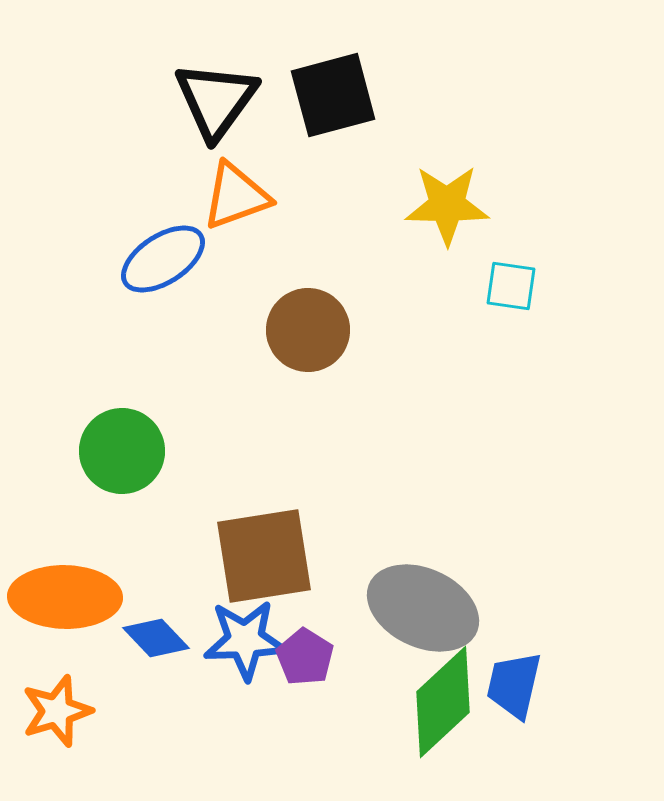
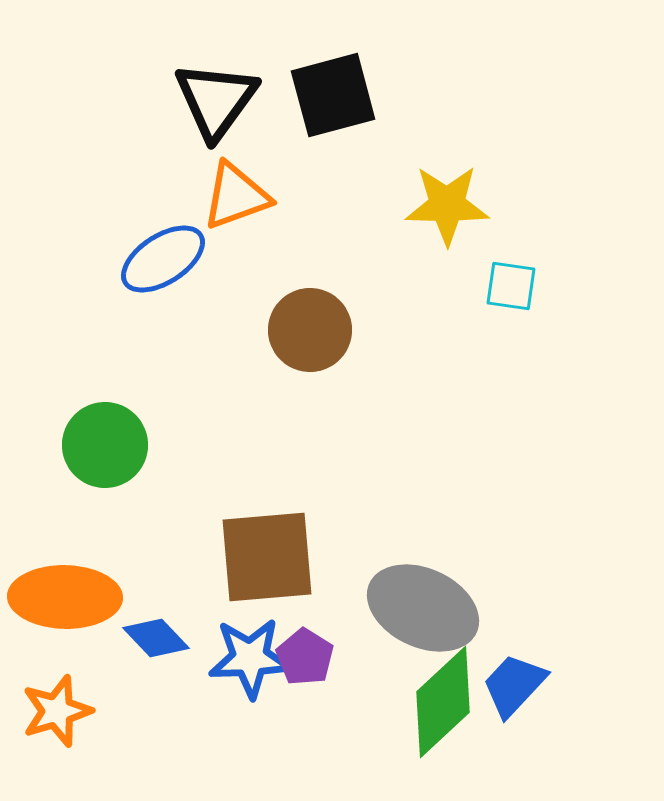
brown circle: moved 2 px right
green circle: moved 17 px left, 6 px up
brown square: moved 3 px right, 1 px down; rotated 4 degrees clockwise
blue star: moved 5 px right, 18 px down
blue trapezoid: rotated 30 degrees clockwise
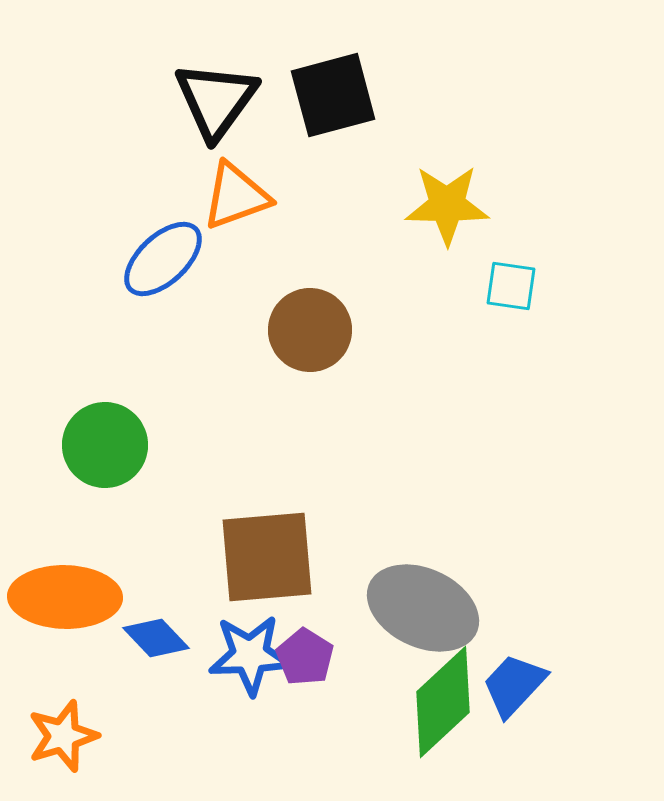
blue ellipse: rotated 10 degrees counterclockwise
blue star: moved 3 px up
orange star: moved 6 px right, 25 px down
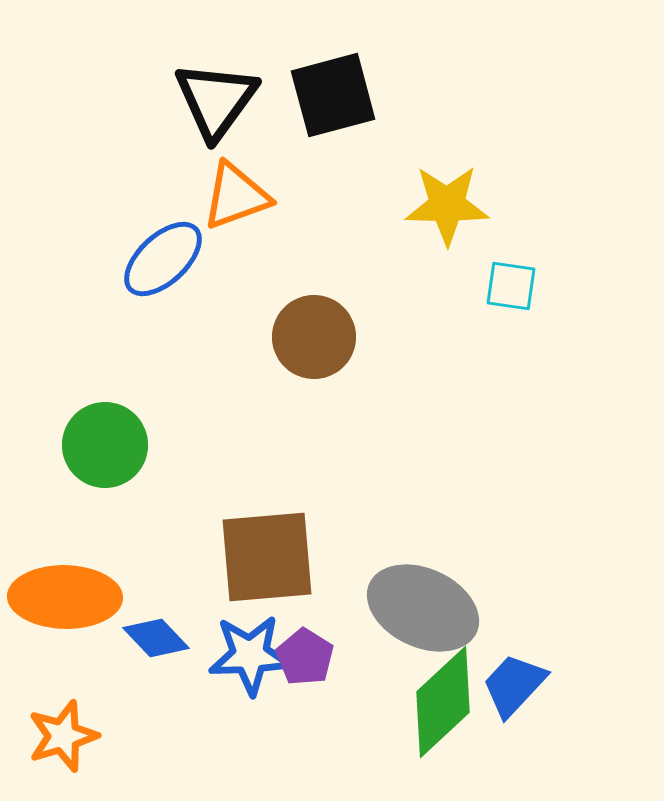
brown circle: moved 4 px right, 7 px down
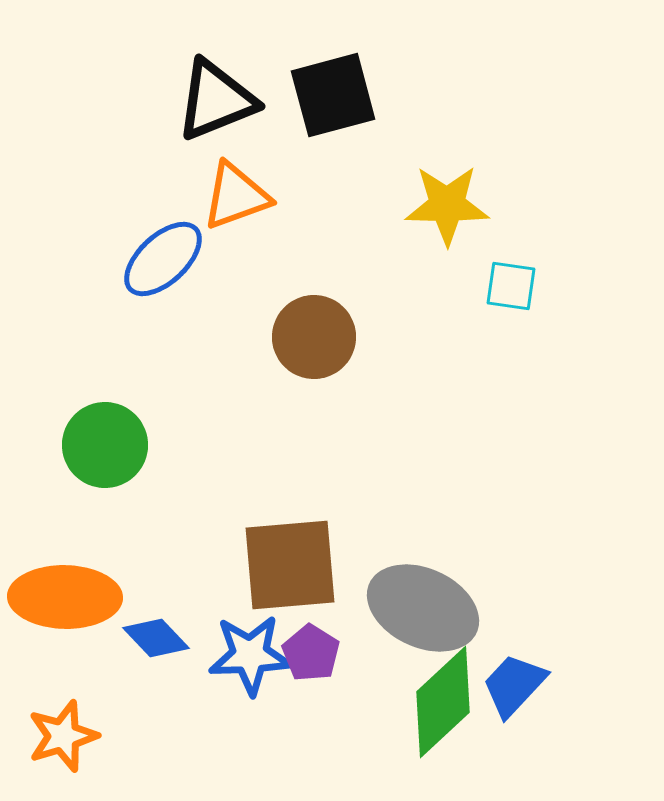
black triangle: rotated 32 degrees clockwise
brown square: moved 23 px right, 8 px down
purple pentagon: moved 6 px right, 4 px up
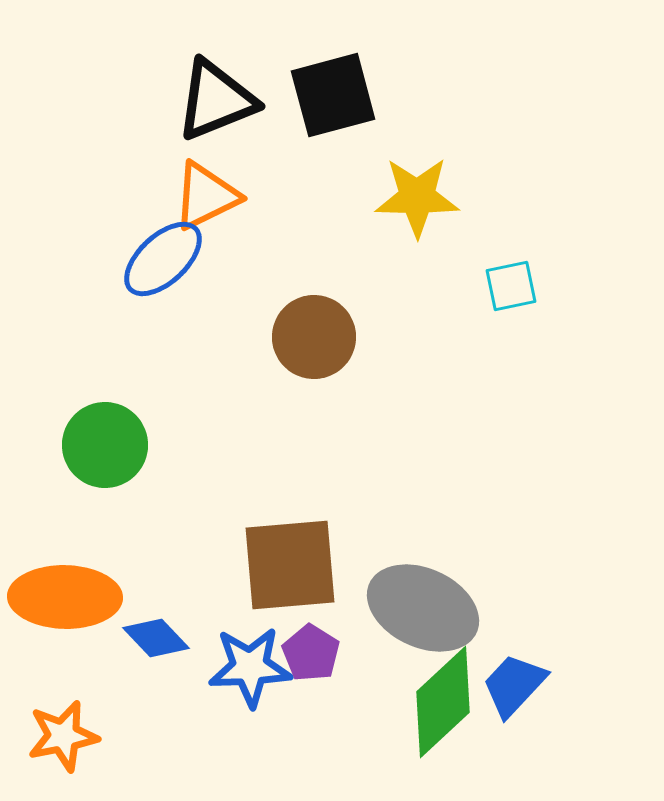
orange triangle: moved 30 px left; rotated 6 degrees counterclockwise
yellow star: moved 30 px left, 8 px up
cyan square: rotated 20 degrees counterclockwise
blue star: moved 12 px down
orange star: rotated 6 degrees clockwise
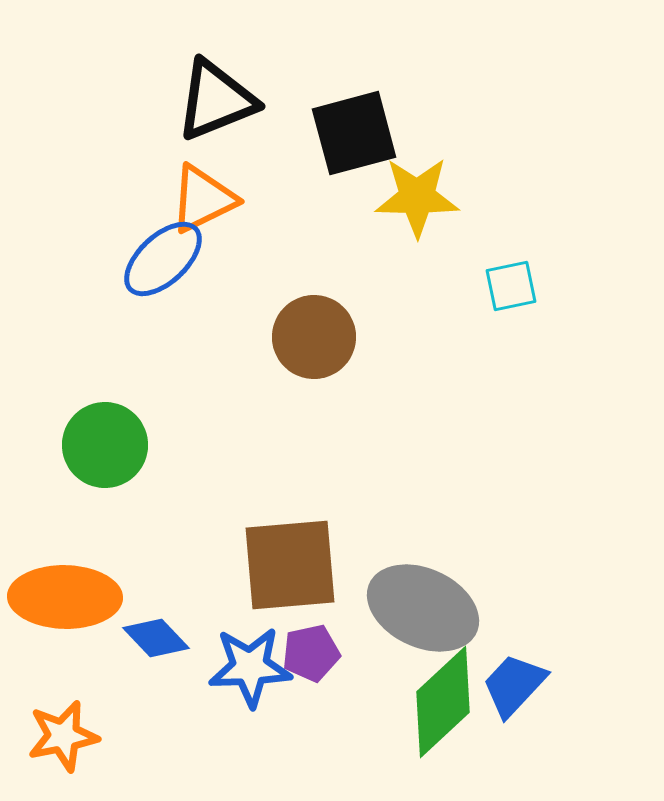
black square: moved 21 px right, 38 px down
orange triangle: moved 3 px left, 3 px down
purple pentagon: rotated 28 degrees clockwise
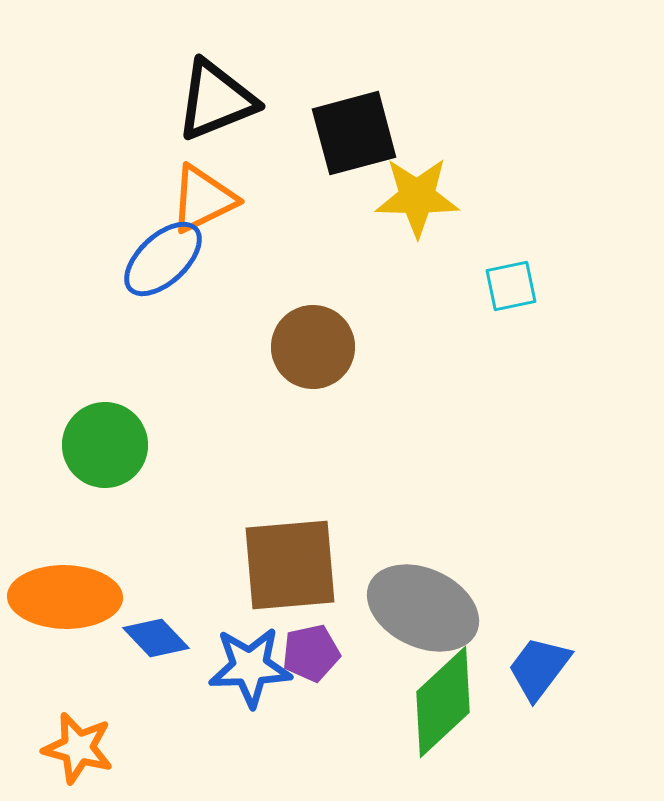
brown circle: moved 1 px left, 10 px down
blue trapezoid: moved 25 px right, 17 px up; rotated 6 degrees counterclockwise
orange star: moved 15 px right, 12 px down; rotated 26 degrees clockwise
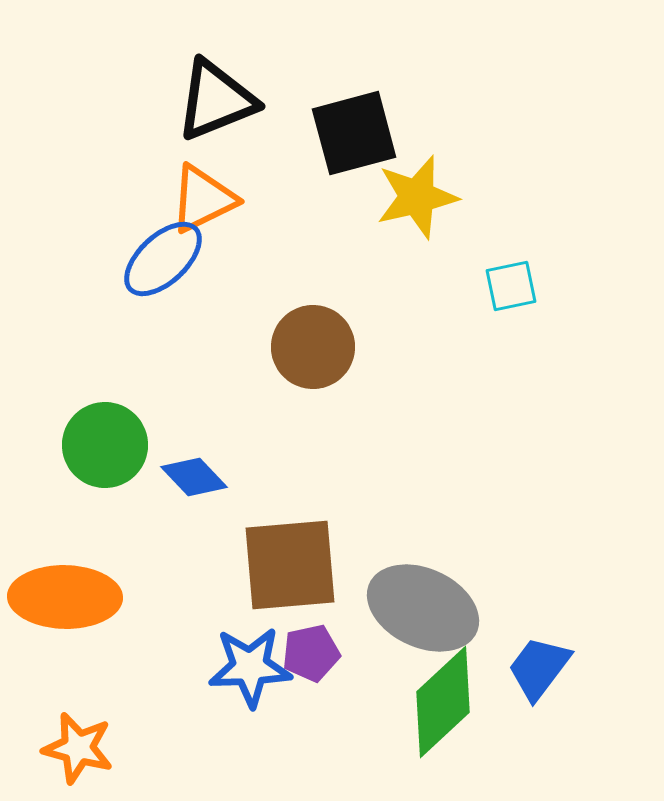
yellow star: rotated 14 degrees counterclockwise
blue diamond: moved 38 px right, 161 px up
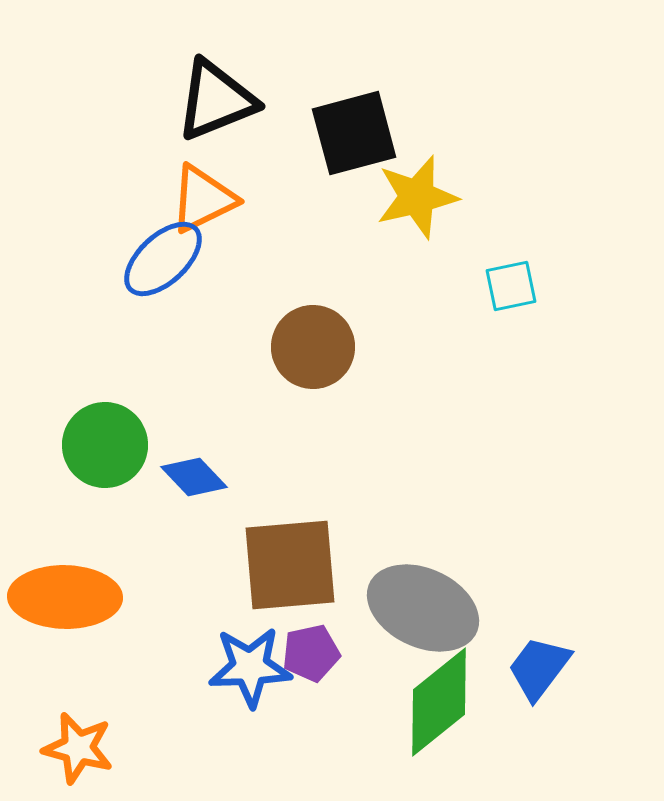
green diamond: moved 4 px left; rotated 4 degrees clockwise
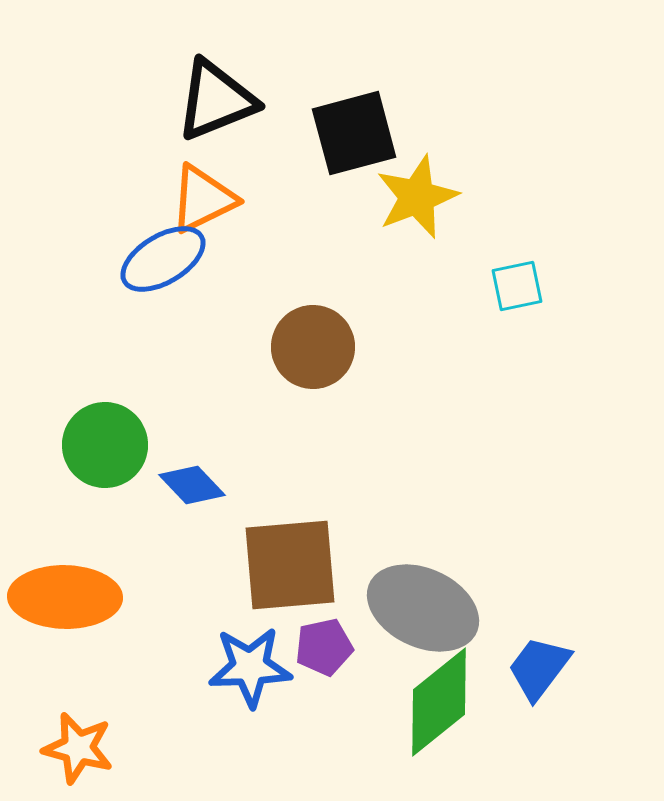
yellow star: rotated 8 degrees counterclockwise
blue ellipse: rotated 12 degrees clockwise
cyan square: moved 6 px right
blue diamond: moved 2 px left, 8 px down
purple pentagon: moved 13 px right, 6 px up
